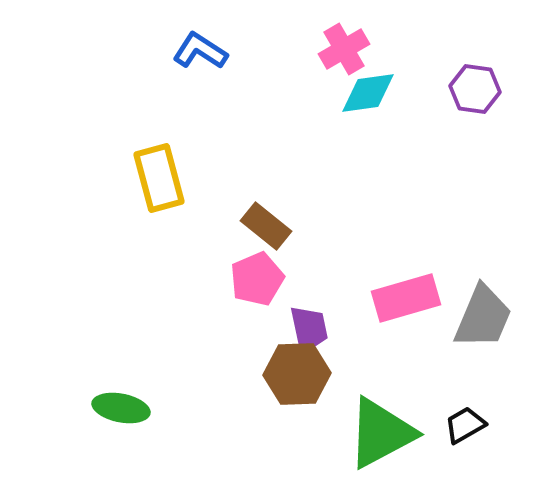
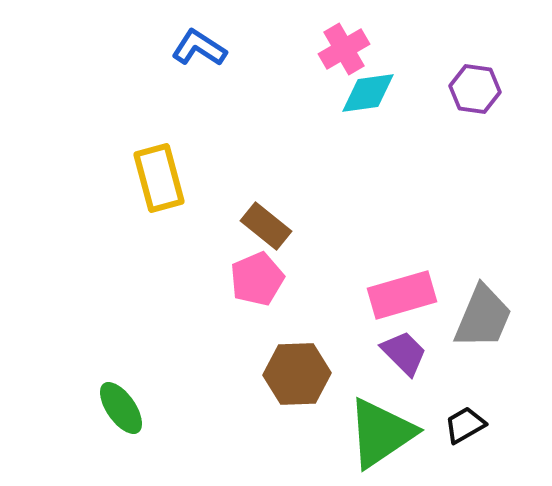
blue L-shape: moved 1 px left, 3 px up
pink rectangle: moved 4 px left, 3 px up
purple trapezoid: moved 95 px right, 24 px down; rotated 33 degrees counterclockwise
green ellipse: rotated 44 degrees clockwise
green triangle: rotated 6 degrees counterclockwise
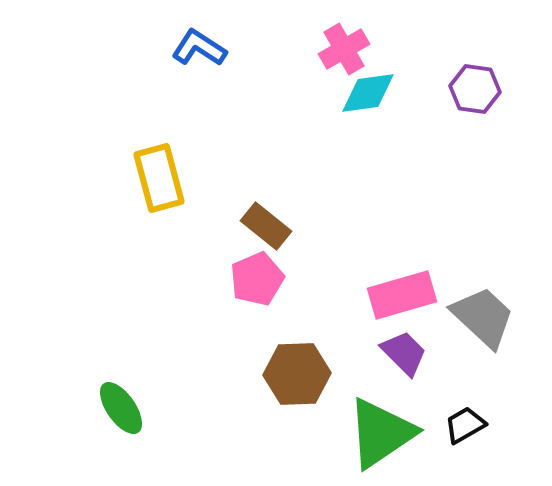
gray trapezoid: rotated 70 degrees counterclockwise
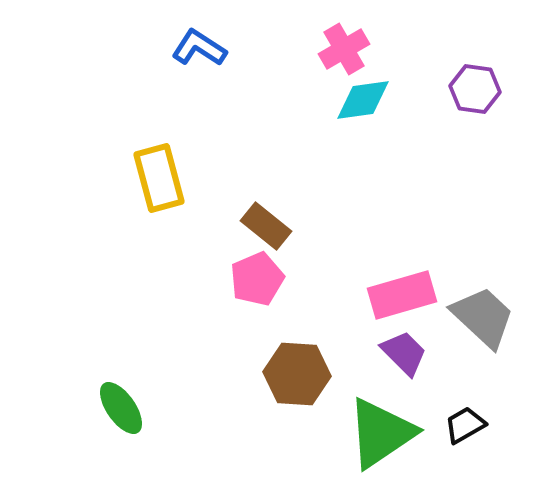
cyan diamond: moved 5 px left, 7 px down
brown hexagon: rotated 6 degrees clockwise
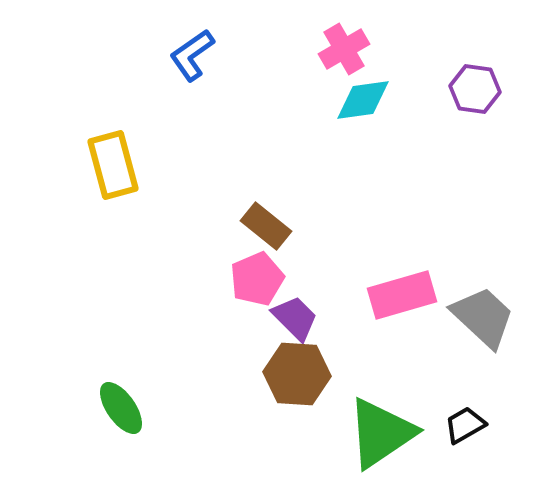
blue L-shape: moved 7 px left, 7 px down; rotated 68 degrees counterclockwise
yellow rectangle: moved 46 px left, 13 px up
purple trapezoid: moved 109 px left, 35 px up
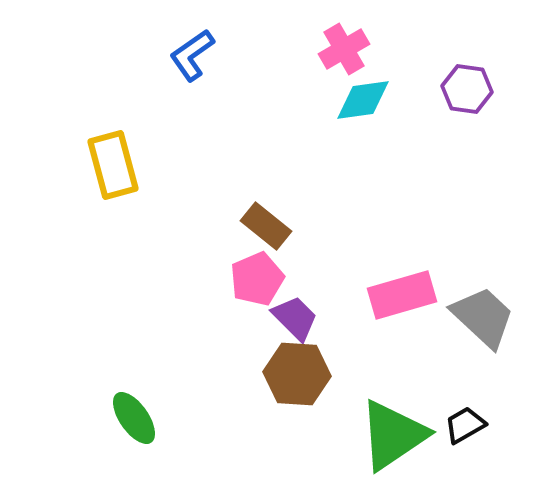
purple hexagon: moved 8 px left
green ellipse: moved 13 px right, 10 px down
green triangle: moved 12 px right, 2 px down
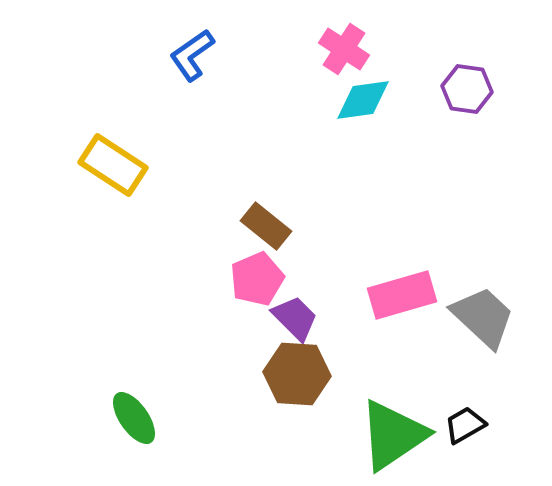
pink cross: rotated 27 degrees counterclockwise
yellow rectangle: rotated 42 degrees counterclockwise
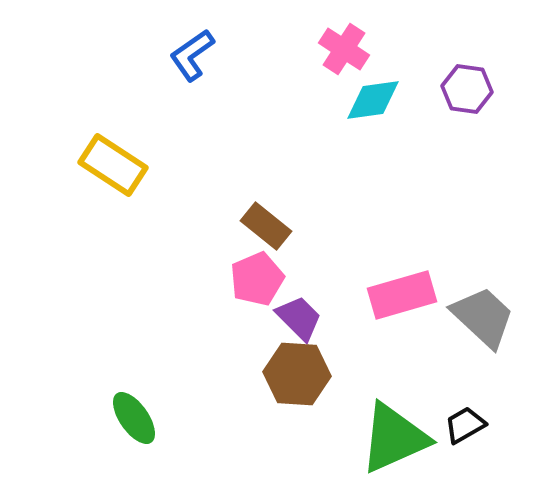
cyan diamond: moved 10 px right
purple trapezoid: moved 4 px right
green triangle: moved 1 px right, 3 px down; rotated 10 degrees clockwise
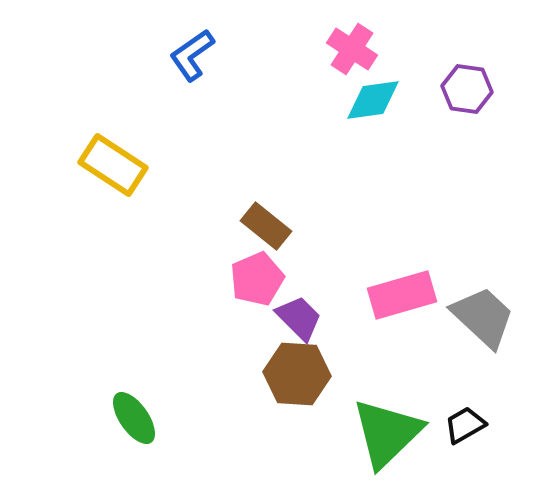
pink cross: moved 8 px right
green triangle: moved 7 px left, 5 px up; rotated 20 degrees counterclockwise
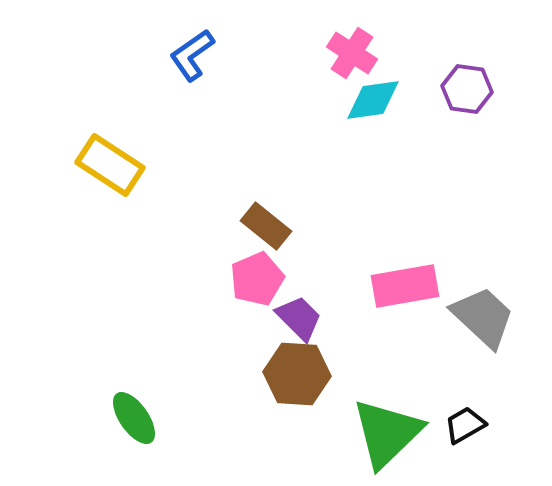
pink cross: moved 4 px down
yellow rectangle: moved 3 px left
pink rectangle: moved 3 px right, 9 px up; rotated 6 degrees clockwise
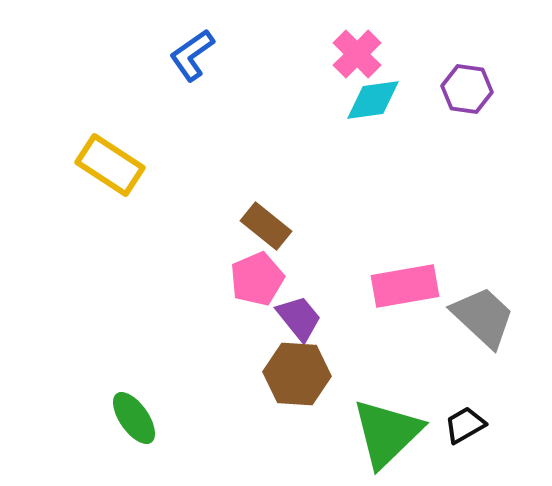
pink cross: moved 5 px right, 1 px down; rotated 12 degrees clockwise
purple trapezoid: rotated 6 degrees clockwise
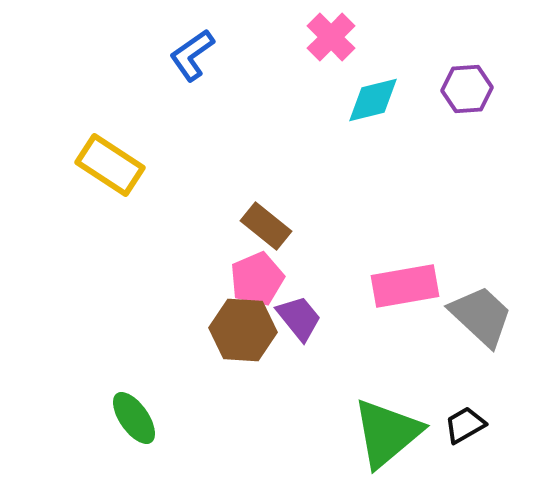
pink cross: moved 26 px left, 17 px up
purple hexagon: rotated 12 degrees counterclockwise
cyan diamond: rotated 6 degrees counterclockwise
gray trapezoid: moved 2 px left, 1 px up
brown hexagon: moved 54 px left, 44 px up
green triangle: rotated 4 degrees clockwise
